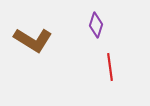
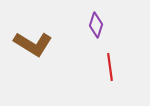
brown L-shape: moved 4 px down
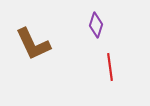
brown L-shape: rotated 33 degrees clockwise
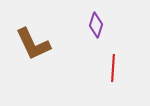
red line: moved 3 px right, 1 px down; rotated 12 degrees clockwise
